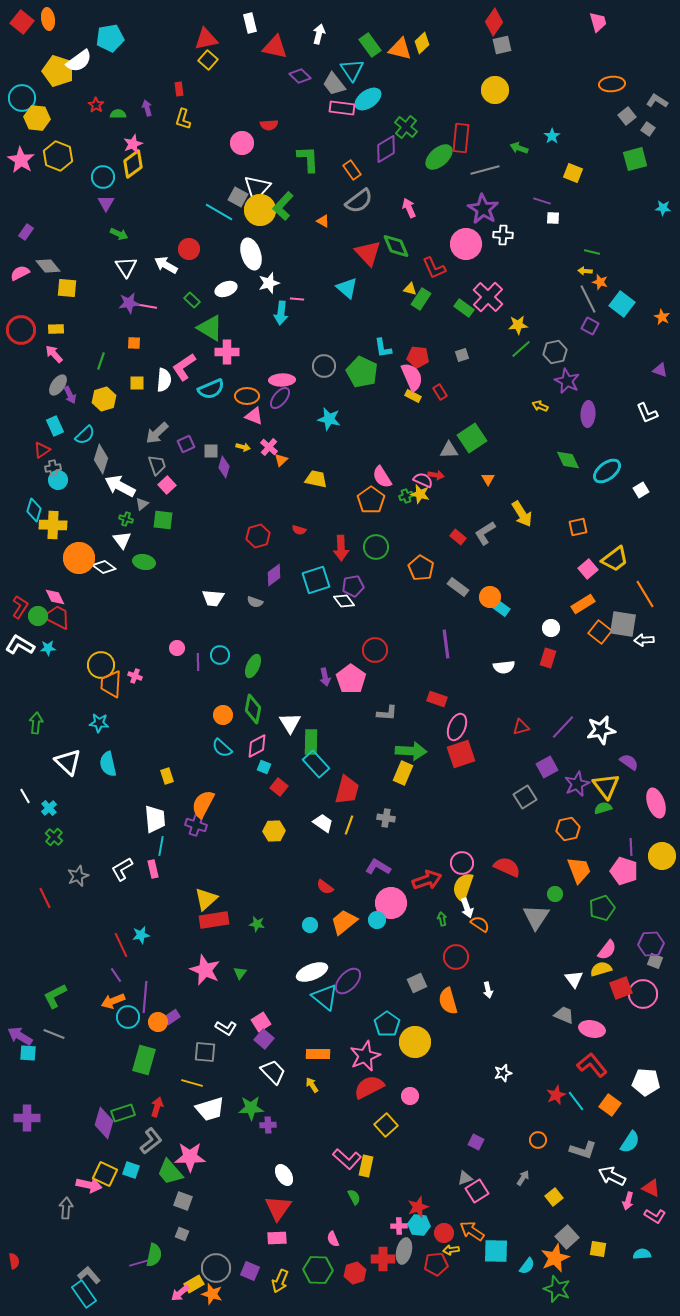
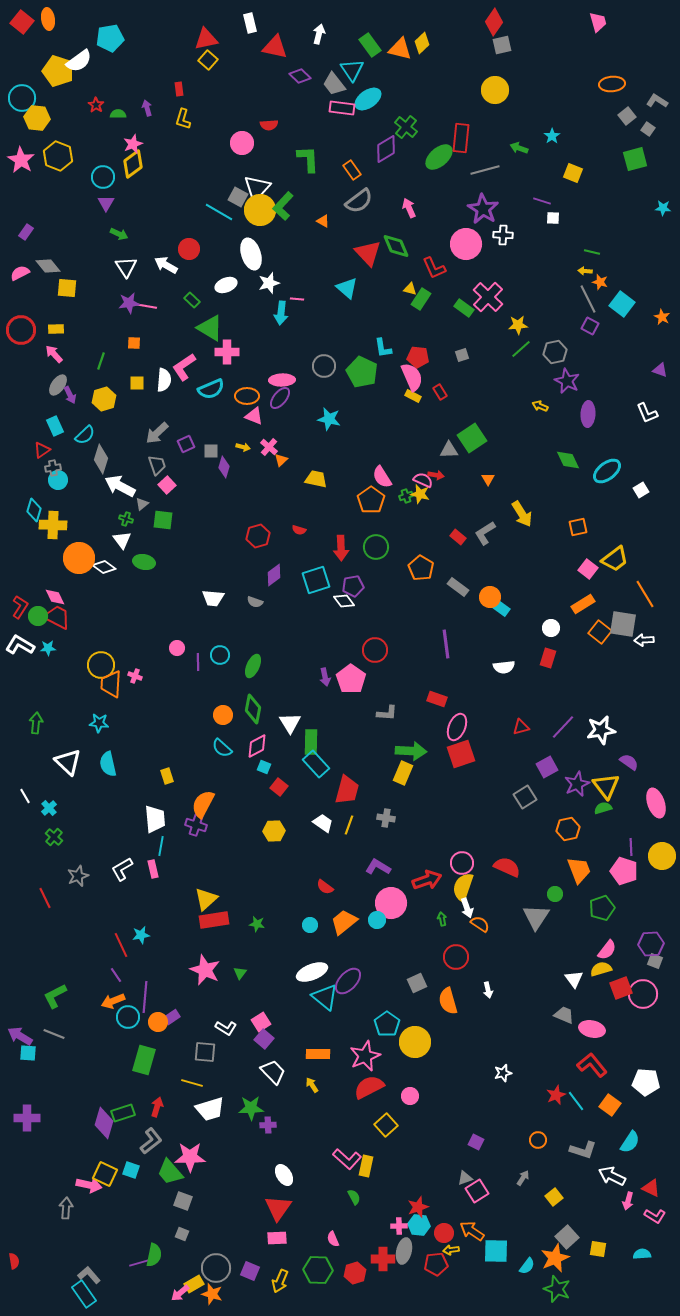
white ellipse at (226, 289): moved 4 px up
pink square at (588, 569): rotated 12 degrees counterclockwise
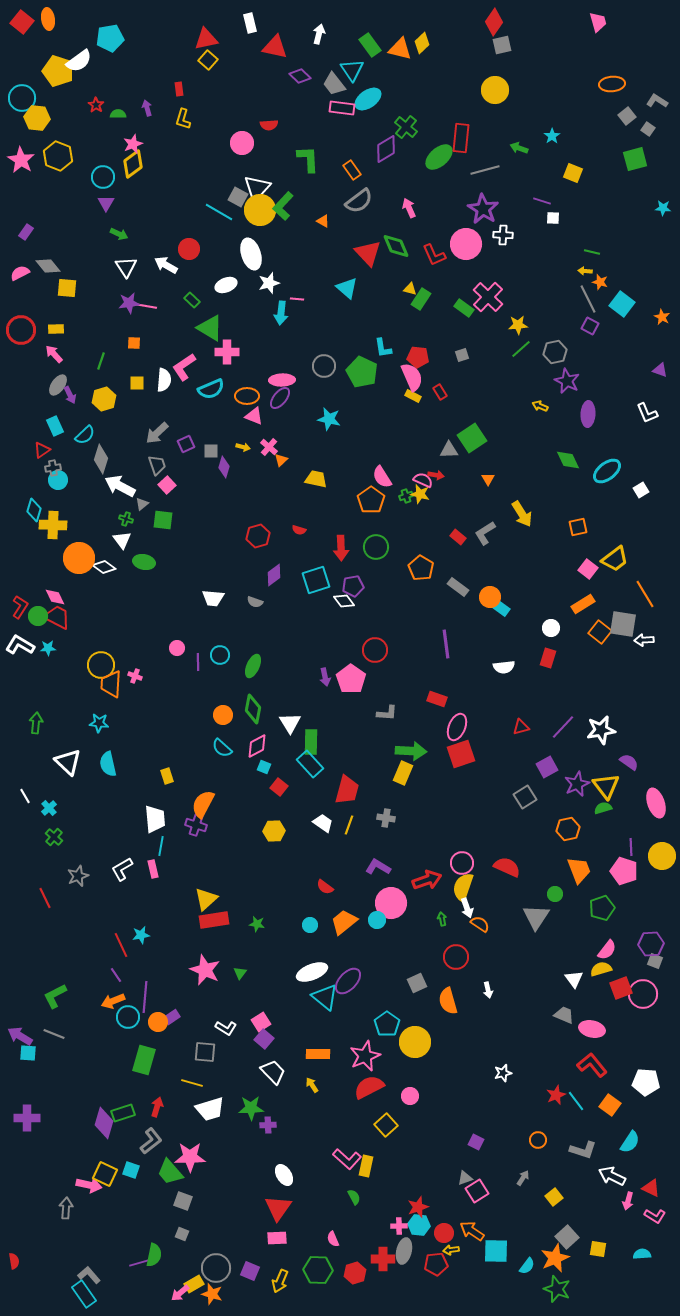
red L-shape at (434, 268): moved 13 px up
cyan rectangle at (316, 764): moved 6 px left
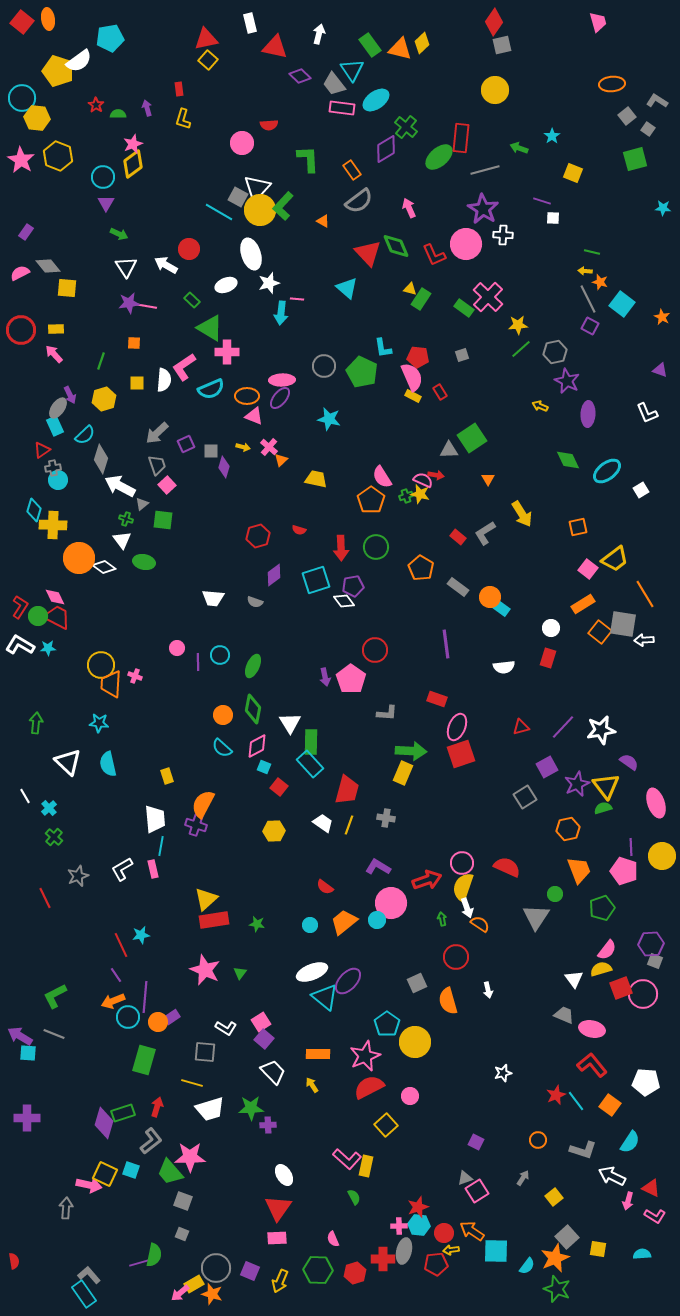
cyan ellipse at (368, 99): moved 8 px right, 1 px down
gray ellipse at (58, 385): moved 23 px down
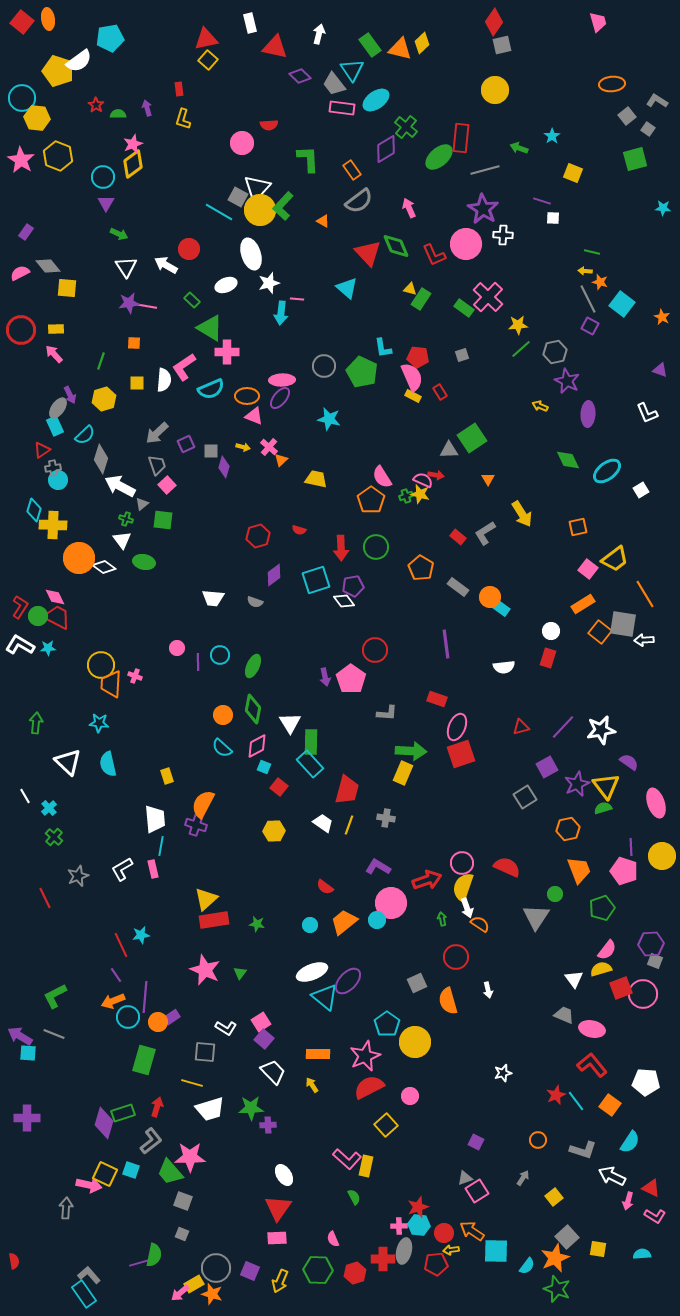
white circle at (551, 628): moved 3 px down
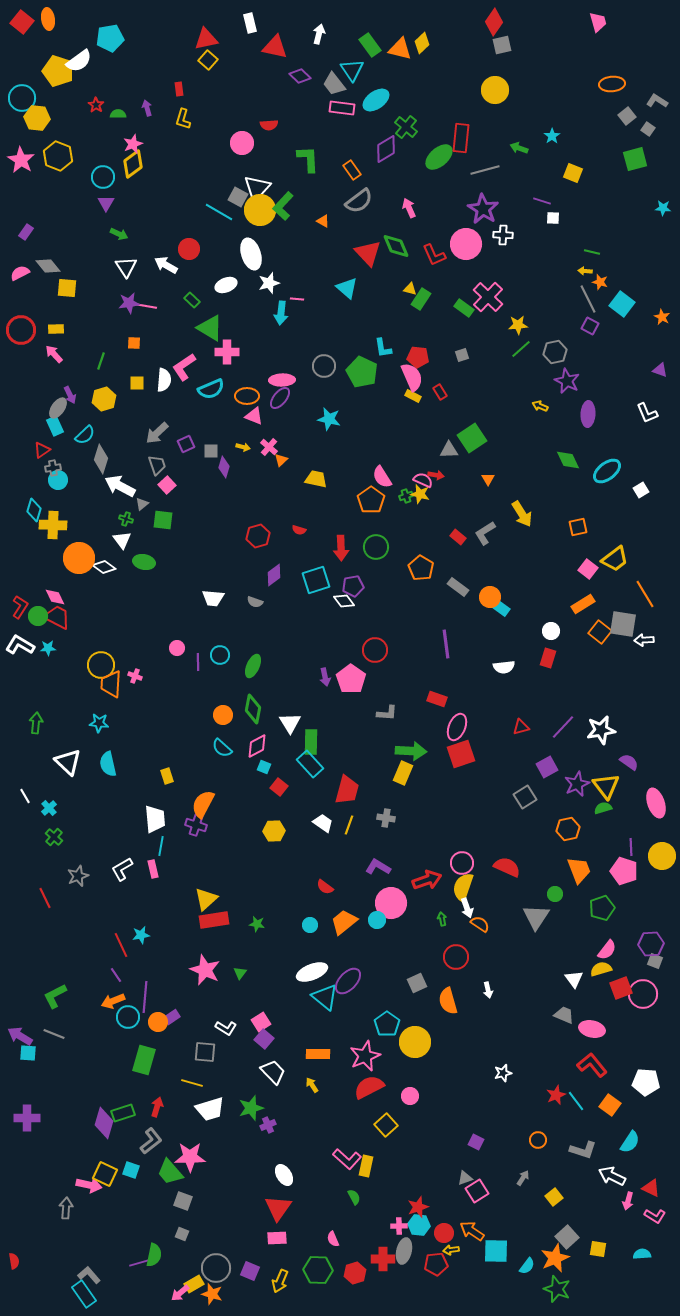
green star at (251, 1108): rotated 15 degrees counterclockwise
purple cross at (268, 1125): rotated 21 degrees counterclockwise
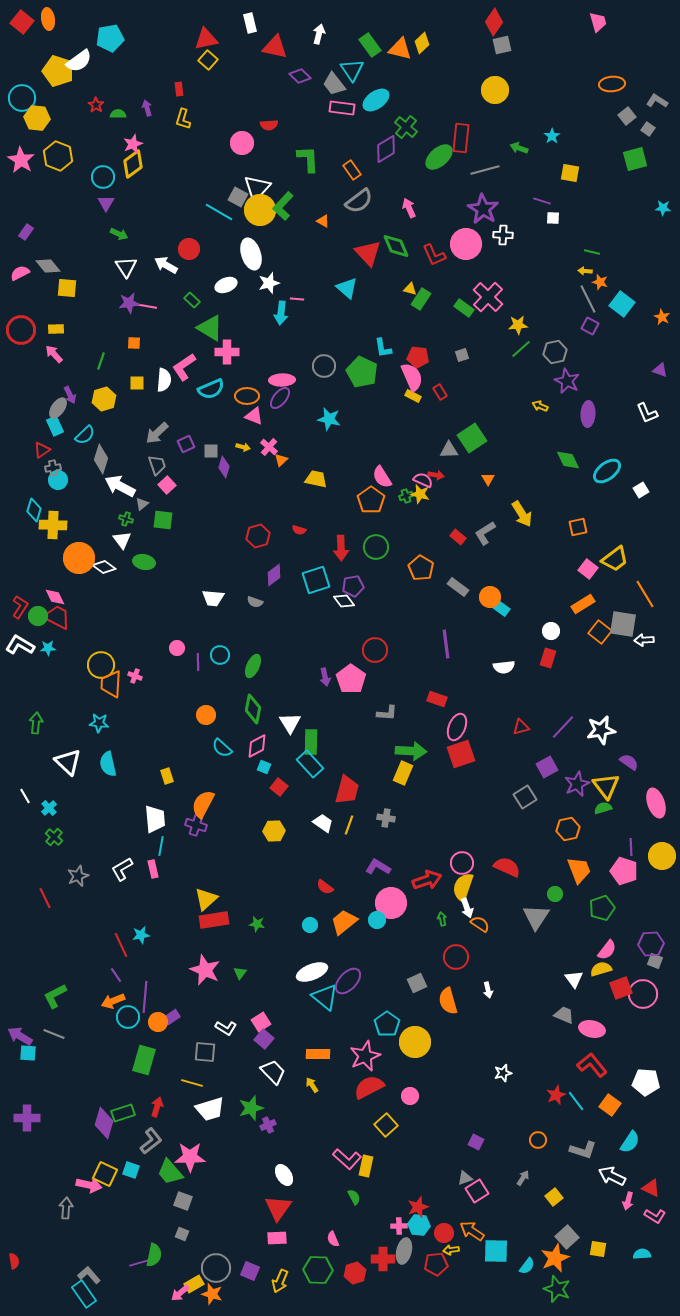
yellow square at (573, 173): moved 3 px left; rotated 12 degrees counterclockwise
orange circle at (223, 715): moved 17 px left
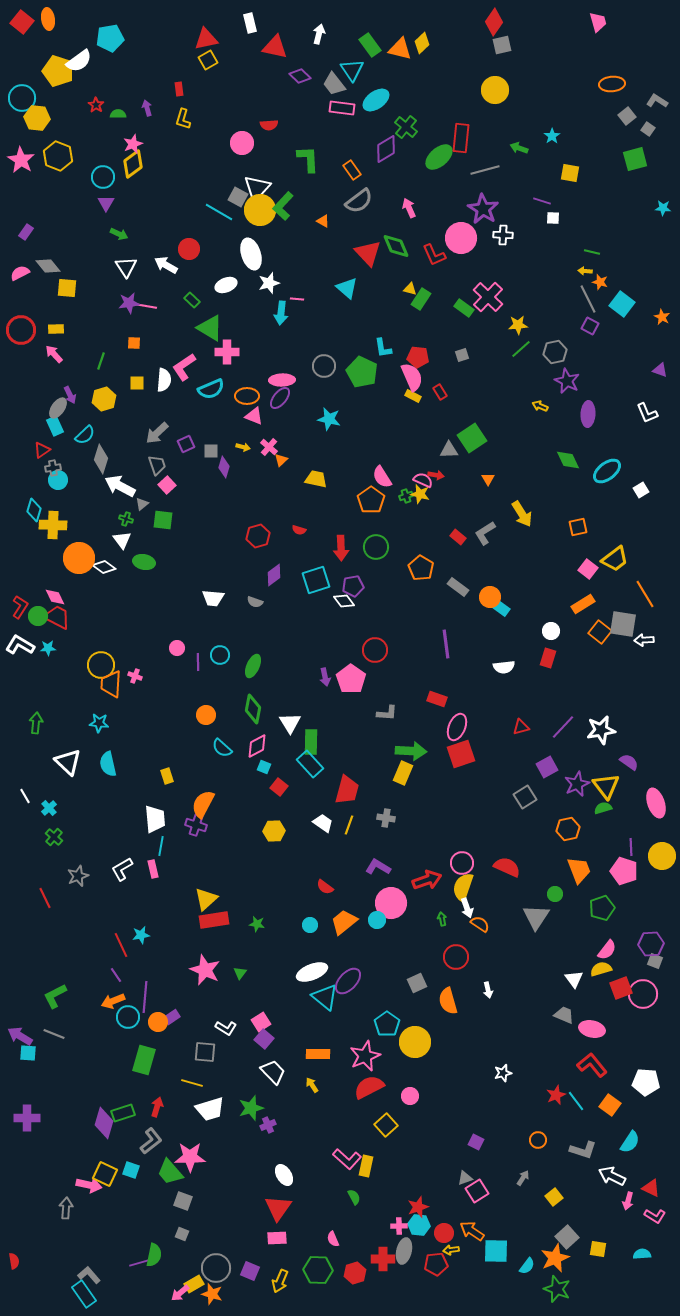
yellow square at (208, 60): rotated 18 degrees clockwise
pink circle at (466, 244): moved 5 px left, 6 px up
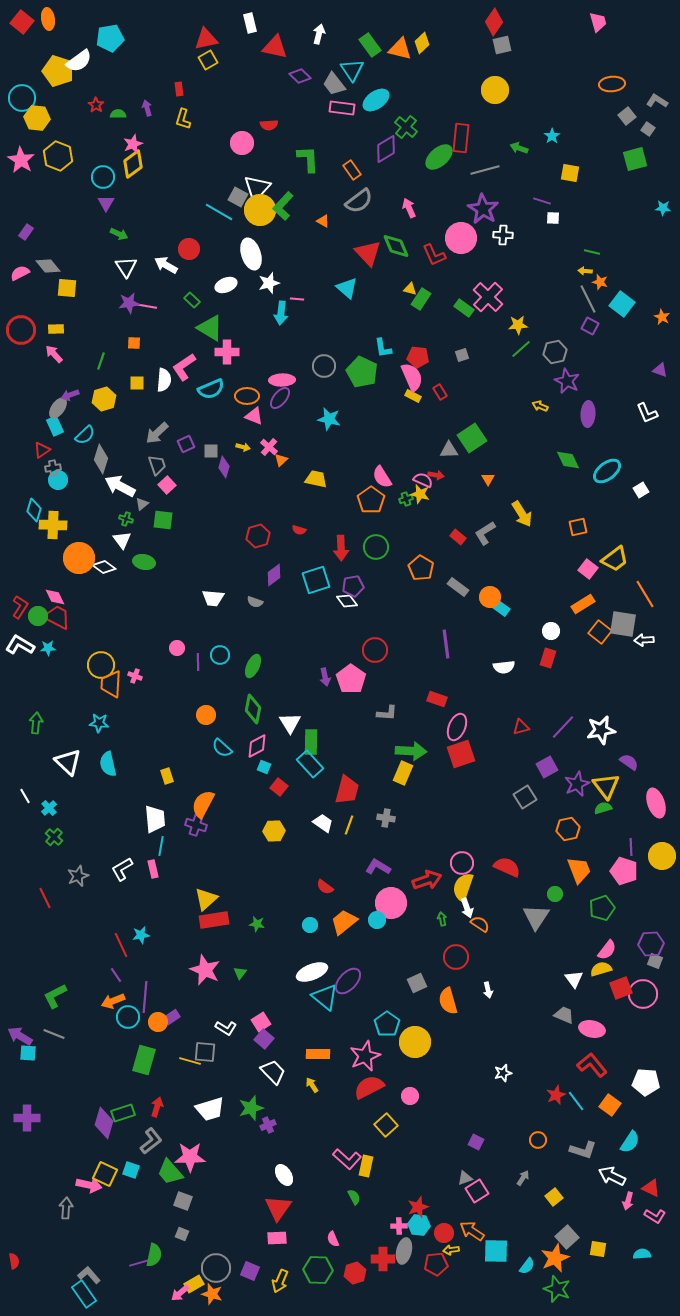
purple arrow at (70, 395): rotated 96 degrees clockwise
green cross at (406, 496): moved 3 px down
white diamond at (344, 601): moved 3 px right
yellow line at (192, 1083): moved 2 px left, 22 px up
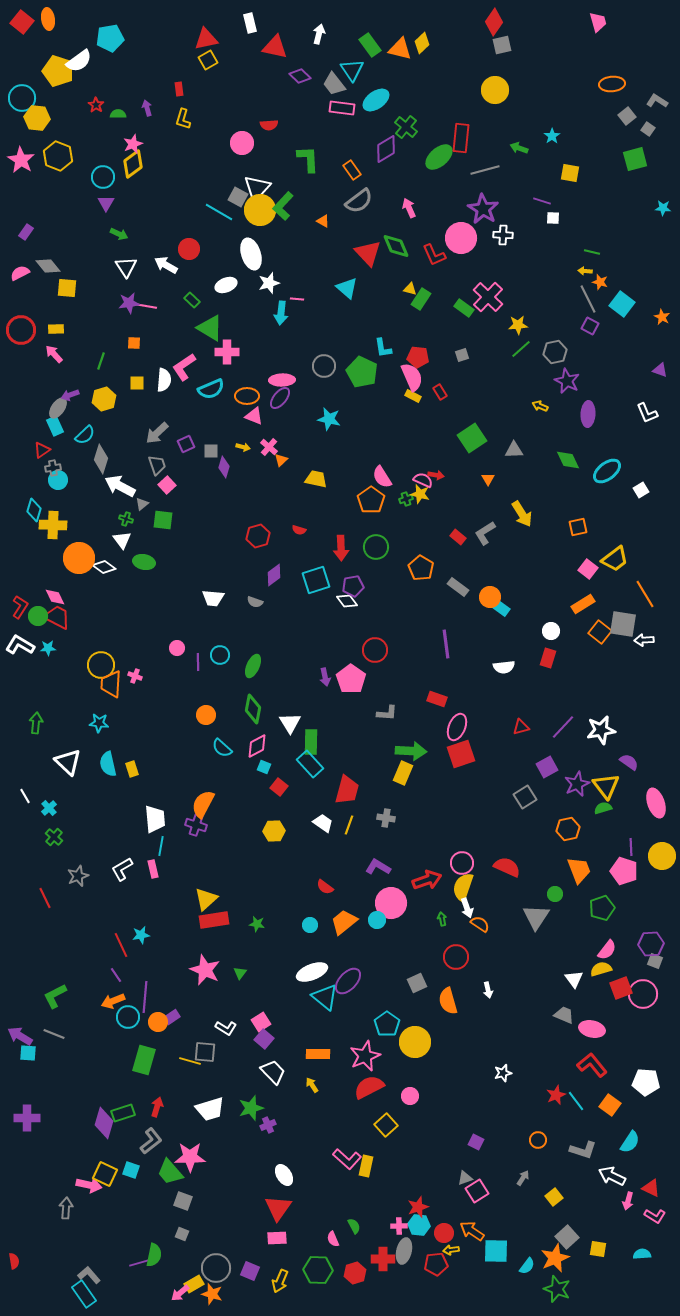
gray triangle at (449, 450): moved 65 px right
yellow rectangle at (167, 776): moved 35 px left, 7 px up
green semicircle at (354, 1197): moved 29 px down
